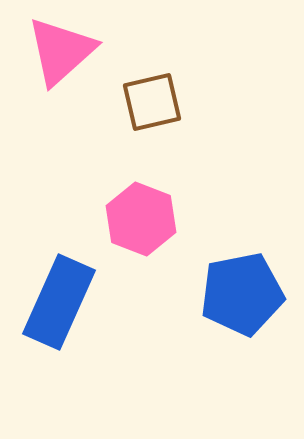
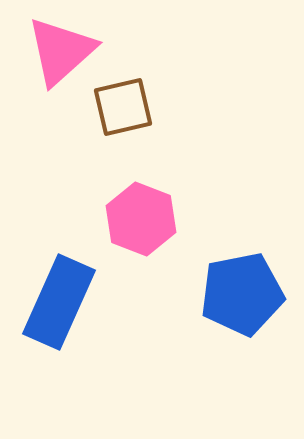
brown square: moved 29 px left, 5 px down
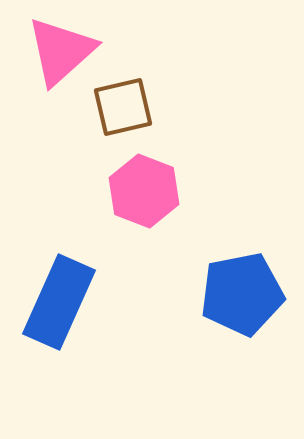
pink hexagon: moved 3 px right, 28 px up
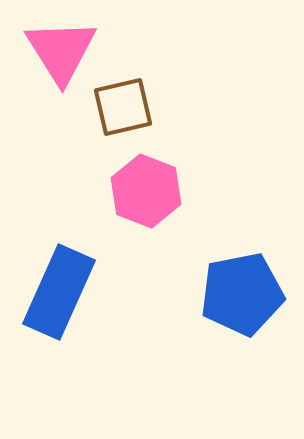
pink triangle: rotated 20 degrees counterclockwise
pink hexagon: moved 2 px right
blue rectangle: moved 10 px up
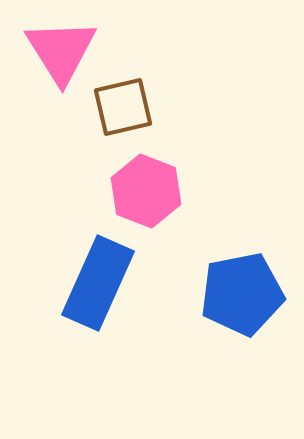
blue rectangle: moved 39 px right, 9 px up
